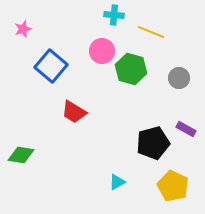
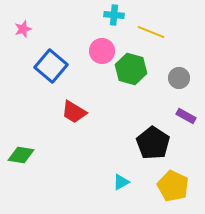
purple rectangle: moved 13 px up
black pentagon: rotated 24 degrees counterclockwise
cyan triangle: moved 4 px right
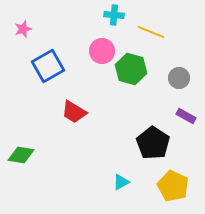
blue square: moved 3 px left; rotated 20 degrees clockwise
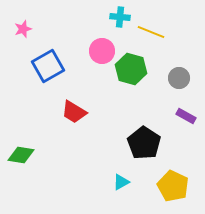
cyan cross: moved 6 px right, 2 px down
black pentagon: moved 9 px left
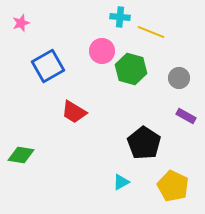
pink star: moved 2 px left, 6 px up
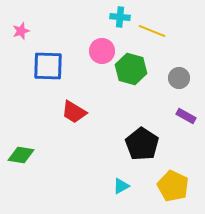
pink star: moved 8 px down
yellow line: moved 1 px right, 1 px up
blue square: rotated 32 degrees clockwise
black pentagon: moved 2 px left, 1 px down
cyan triangle: moved 4 px down
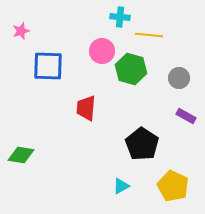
yellow line: moved 3 px left, 4 px down; rotated 16 degrees counterclockwise
red trapezoid: moved 12 px right, 4 px up; rotated 64 degrees clockwise
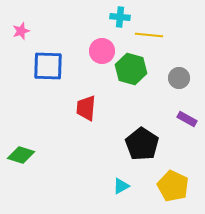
purple rectangle: moved 1 px right, 3 px down
green diamond: rotated 8 degrees clockwise
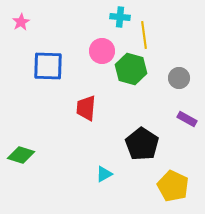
pink star: moved 9 px up; rotated 12 degrees counterclockwise
yellow line: moved 5 px left; rotated 76 degrees clockwise
cyan triangle: moved 17 px left, 12 px up
